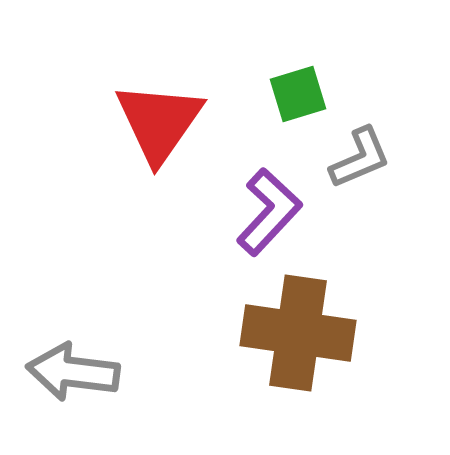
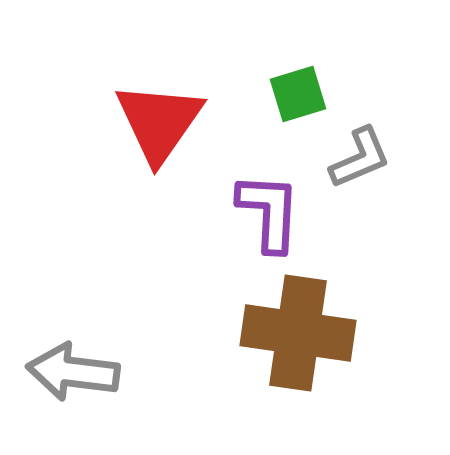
purple L-shape: rotated 40 degrees counterclockwise
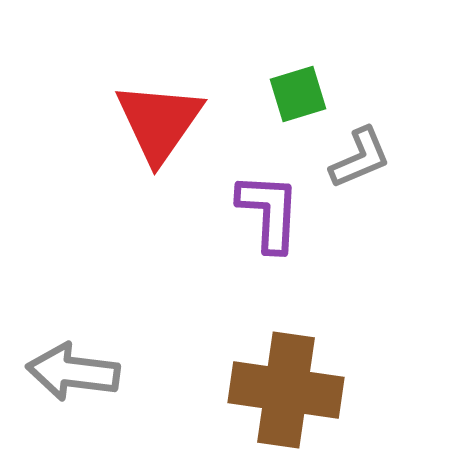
brown cross: moved 12 px left, 57 px down
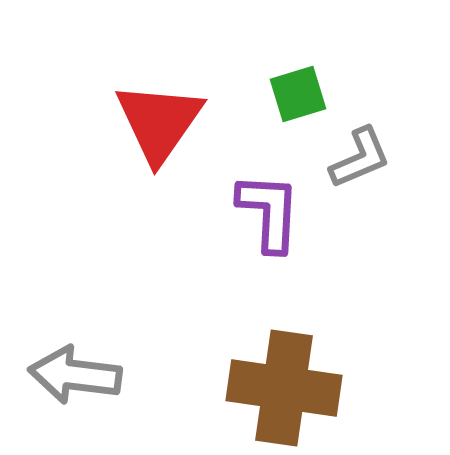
gray arrow: moved 2 px right, 3 px down
brown cross: moved 2 px left, 2 px up
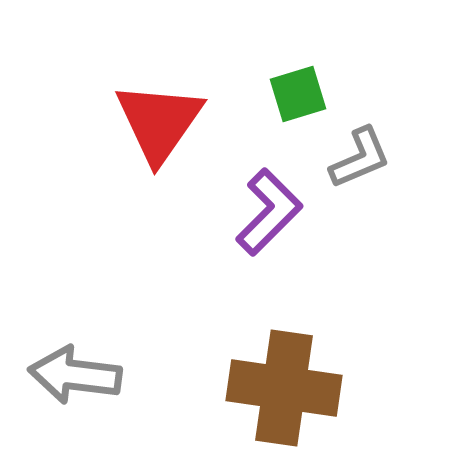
purple L-shape: rotated 42 degrees clockwise
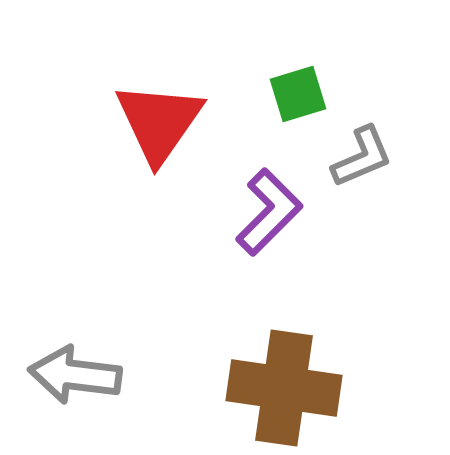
gray L-shape: moved 2 px right, 1 px up
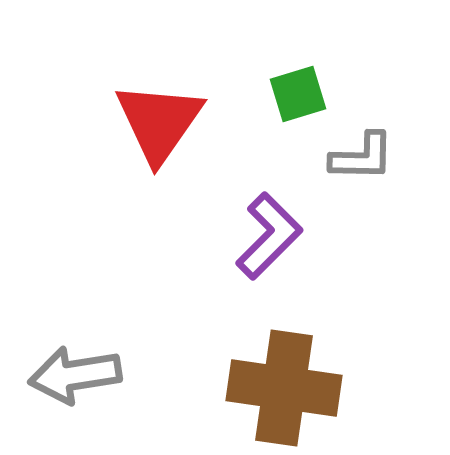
gray L-shape: rotated 24 degrees clockwise
purple L-shape: moved 24 px down
gray arrow: rotated 16 degrees counterclockwise
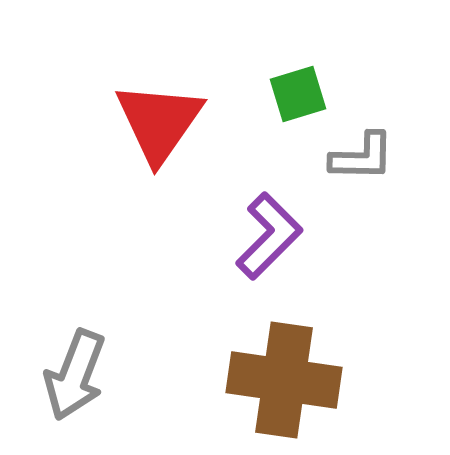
gray arrow: rotated 60 degrees counterclockwise
brown cross: moved 8 px up
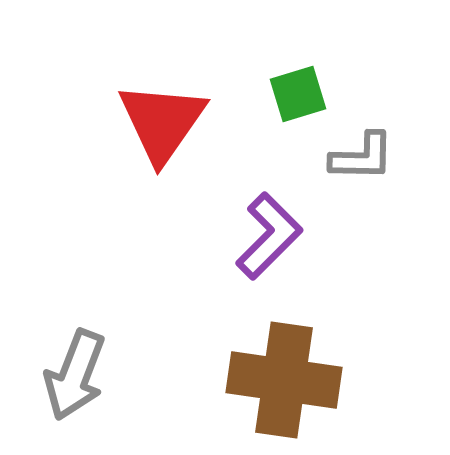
red triangle: moved 3 px right
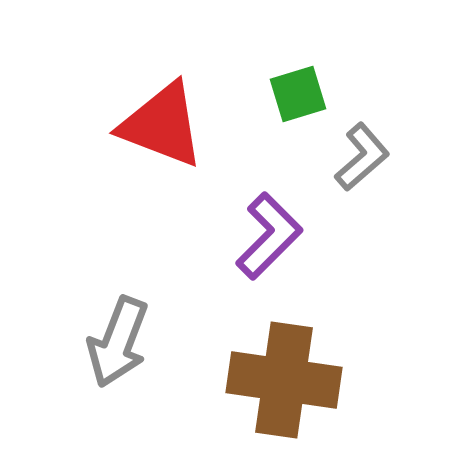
red triangle: moved 3 px down; rotated 44 degrees counterclockwise
gray L-shape: rotated 42 degrees counterclockwise
gray arrow: moved 43 px right, 33 px up
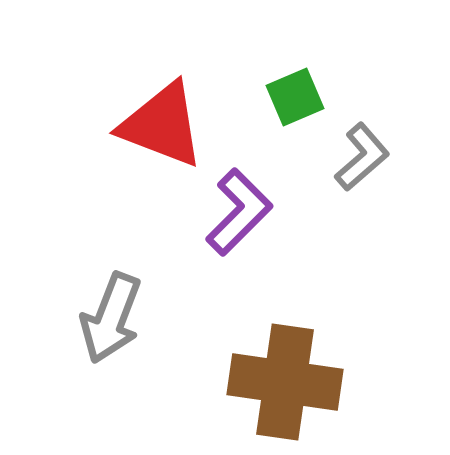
green square: moved 3 px left, 3 px down; rotated 6 degrees counterclockwise
purple L-shape: moved 30 px left, 24 px up
gray arrow: moved 7 px left, 24 px up
brown cross: moved 1 px right, 2 px down
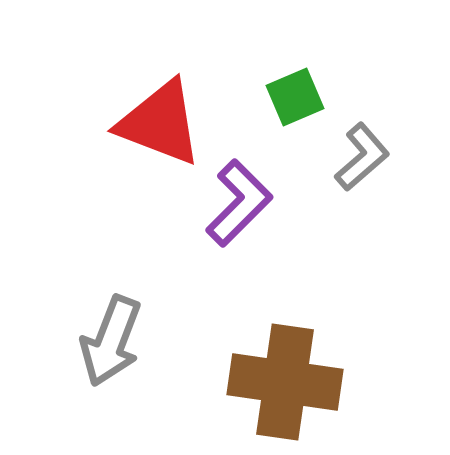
red triangle: moved 2 px left, 2 px up
purple L-shape: moved 9 px up
gray arrow: moved 23 px down
